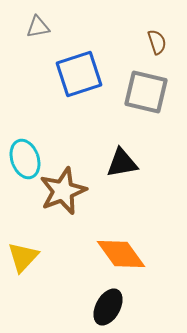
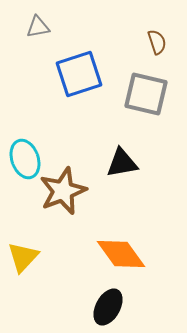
gray square: moved 2 px down
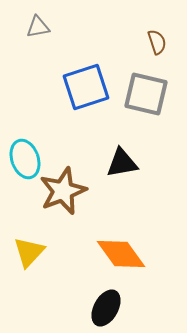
blue square: moved 7 px right, 13 px down
yellow triangle: moved 6 px right, 5 px up
black ellipse: moved 2 px left, 1 px down
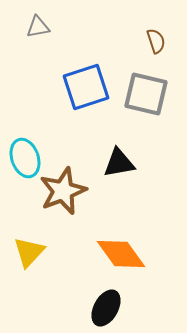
brown semicircle: moved 1 px left, 1 px up
cyan ellipse: moved 1 px up
black triangle: moved 3 px left
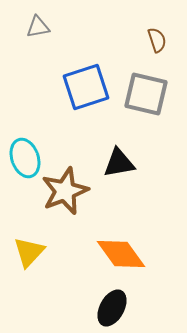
brown semicircle: moved 1 px right, 1 px up
brown star: moved 2 px right
black ellipse: moved 6 px right
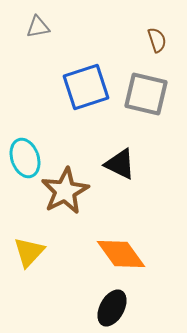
black triangle: moved 1 px right, 1 px down; rotated 36 degrees clockwise
brown star: rotated 6 degrees counterclockwise
